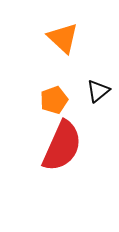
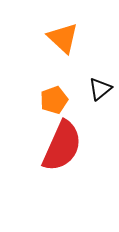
black triangle: moved 2 px right, 2 px up
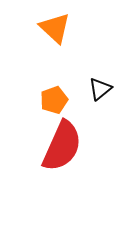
orange triangle: moved 8 px left, 10 px up
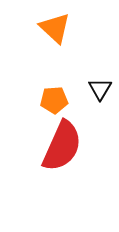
black triangle: rotated 20 degrees counterclockwise
orange pentagon: rotated 16 degrees clockwise
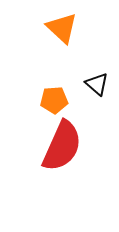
orange triangle: moved 7 px right
black triangle: moved 3 px left, 5 px up; rotated 20 degrees counterclockwise
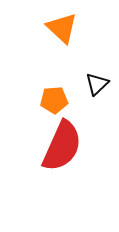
black triangle: rotated 35 degrees clockwise
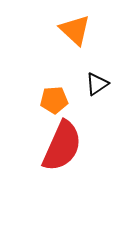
orange triangle: moved 13 px right, 2 px down
black triangle: rotated 10 degrees clockwise
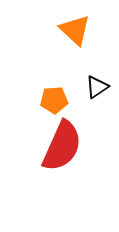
black triangle: moved 3 px down
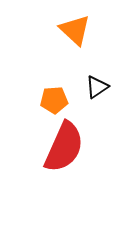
red semicircle: moved 2 px right, 1 px down
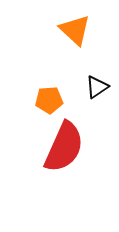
orange pentagon: moved 5 px left
